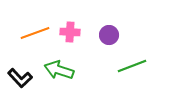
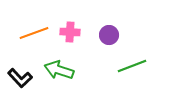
orange line: moved 1 px left
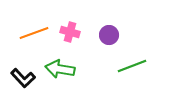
pink cross: rotated 12 degrees clockwise
green arrow: moved 1 px right, 1 px up; rotated 8 degrees counterclockwise
black L-shape: moved 3 px right
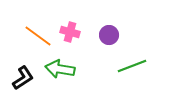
orange line: moved 4 px right, 3 px down; rotated 56 degrees clockwise
black L-shape: rotated 80 degrees counterclockwise
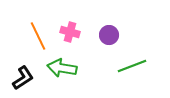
orange line: rotated 28 degrees clockwise
green arrow: moved 2 px right, 1 px up
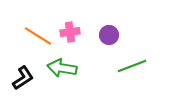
pink cross: rotated 24 degrees counterclockwise
orange line: rotated 32 degrees counterclockwise
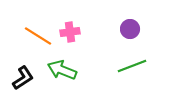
purple circle: moved 21 px right, 6 px up
green arrow: moved 2 px down; rotated 12 degrees clockwise
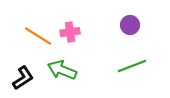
purple circle: moved 4 px up
